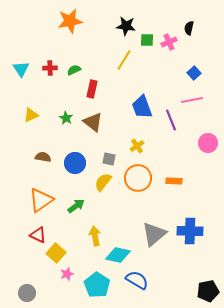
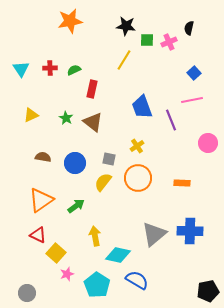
orange rectangle: moved 8 px right, 2 px down
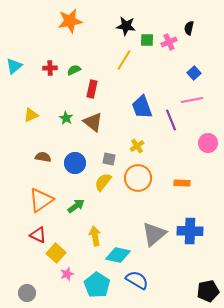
cyan triangle: moved 7 px left, 3 px up; rotated 24 degrees clockwise
